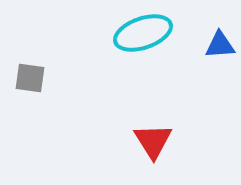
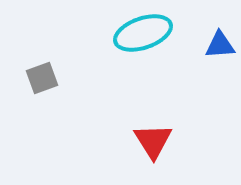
gray square: moved 12 px right; rotated 28 degrees counterclockwise
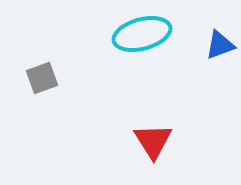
cyan ellipse: moved 1 px left, 1 px down; rotated 4 degrees clockwise
blue triangle: rotated 16 degrees counterclockwise
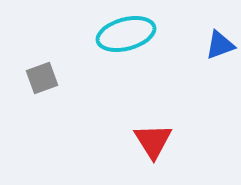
cyan ellipse: moved 16 px left
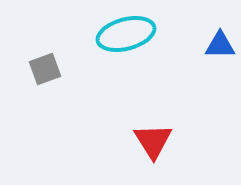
blue triangle: rotated 20 degrees clockwise
gray square: moved 3 px right, 9 px up
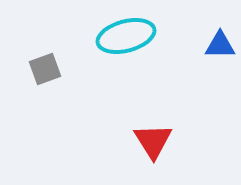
cyan ellipse: moved 2 px down
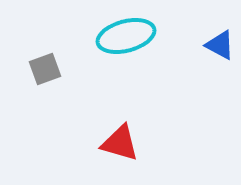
blue triangle: rotated 28 degrees clockwise
red triangle: moved 33 px left, 2 px down; rotated 42 degrees counterclockwise
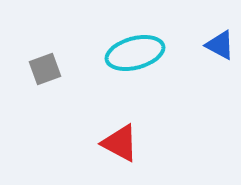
cyan ellipse: moved 9 px right, 17 px down
red triangle: rotated 12 degrees clockwise
